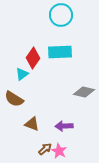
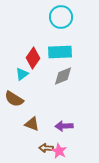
cyan circle: moved 2 px down
gray diamond: moved 21 px left, 16 px up; rotated 35 degrees counterclockwise
brown arrow: moved 1 px right, 1 px up; rotated 136 degrees counterclockwise
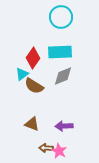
brown semicircle: moved 20 px right, 13 px up
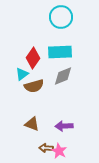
brown semicircle: rotated 48 degrees counterclockwise
